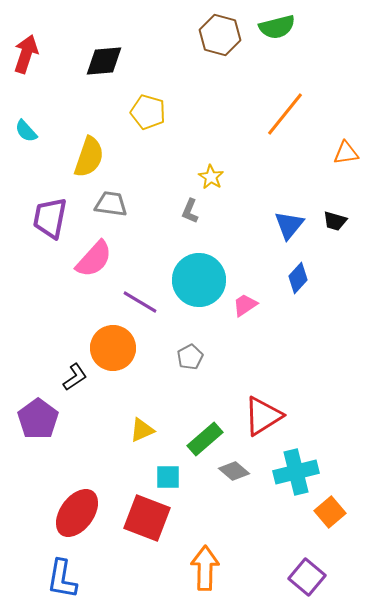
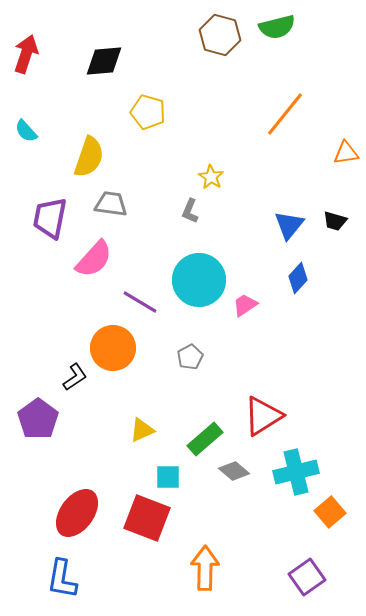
purple square: rotated 15 degrees clockwise
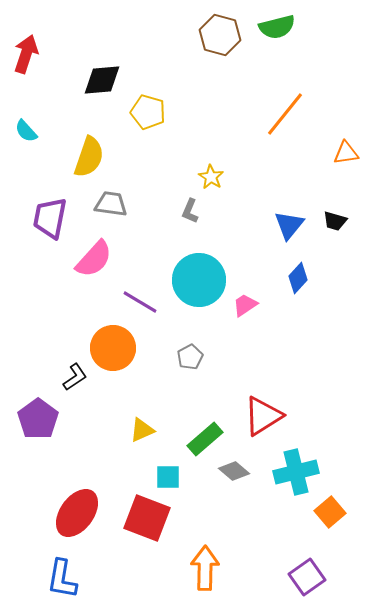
black diamond: moved 2 px left, 19 px down
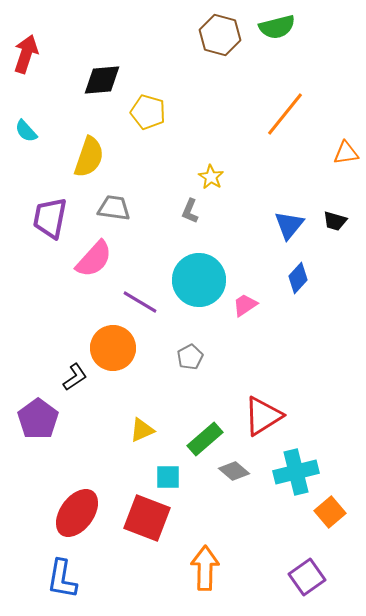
gray trapezoid: moved 3 px right, 4 px down
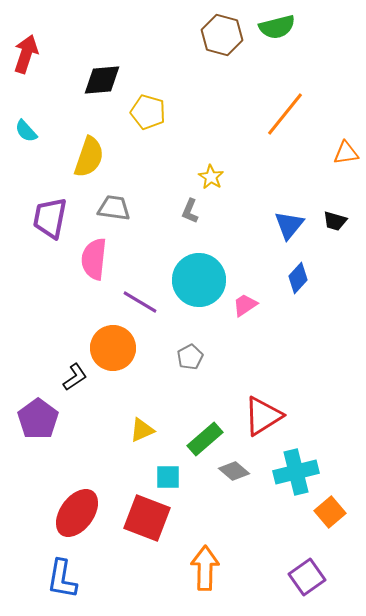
brown hexagon: moved 2 px right
pink semicircle: rotated 144 degrees clockwise
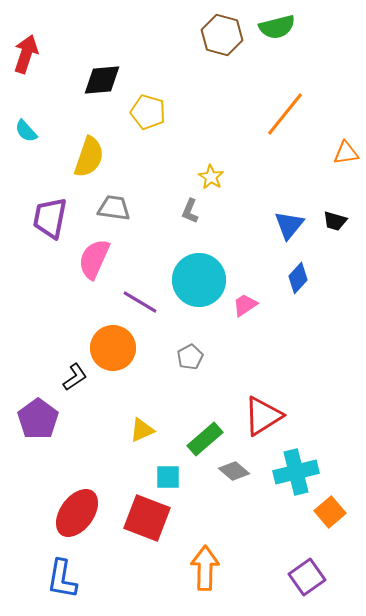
pink semicircle: rotated 18 degrees clockwise
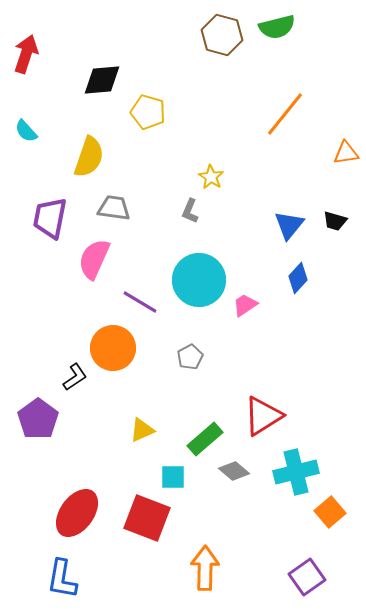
cyan square: moved 5 px right
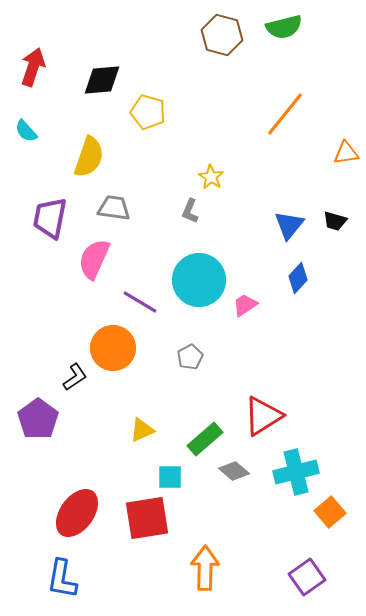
green semicircle: moved 7 px right
red arrow: moved 7 px right, 13 px down
cyan square: moved 3 px left
red square: rotated 30 degrees counterclockwise
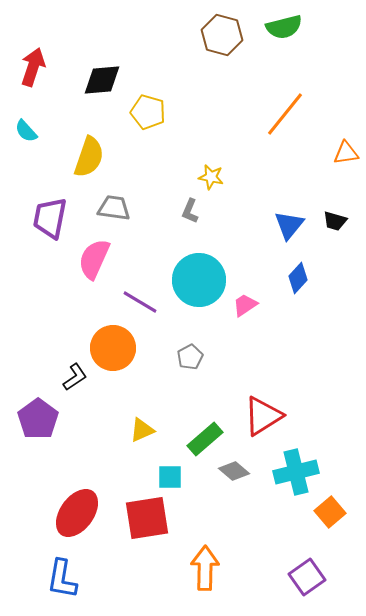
yellow star: rotated 20 degrees counterclockwise
